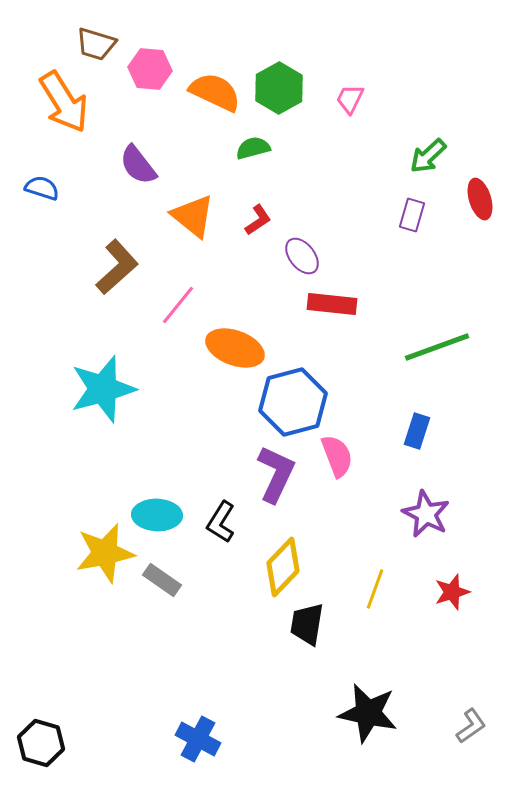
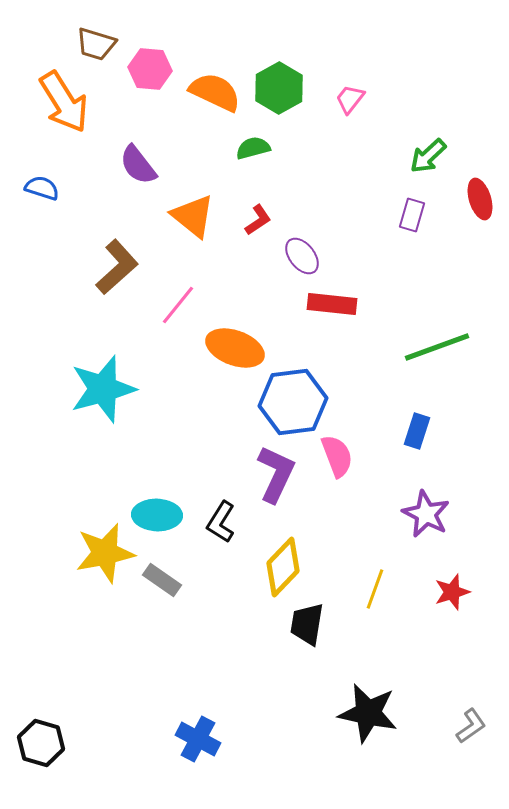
pink trapezoid: rotated 12 degrees clockwise
blue hexagon: rotated 8 degrees clockwise
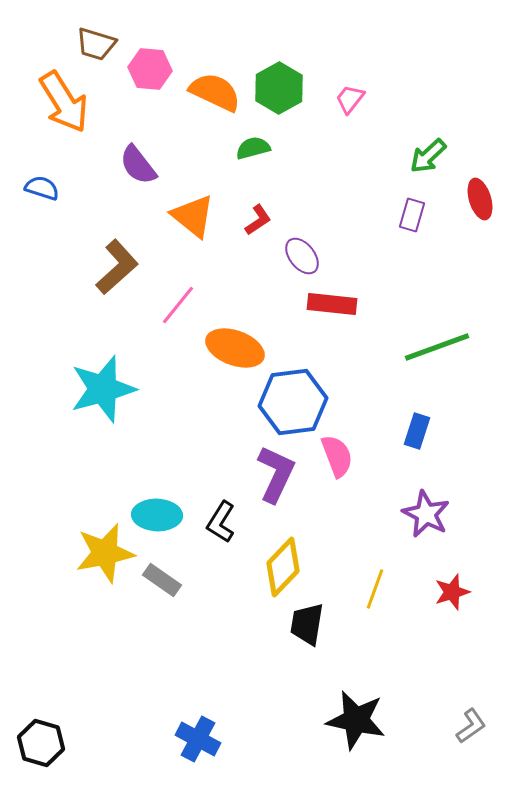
black star: moved 12 px left, 7 px down
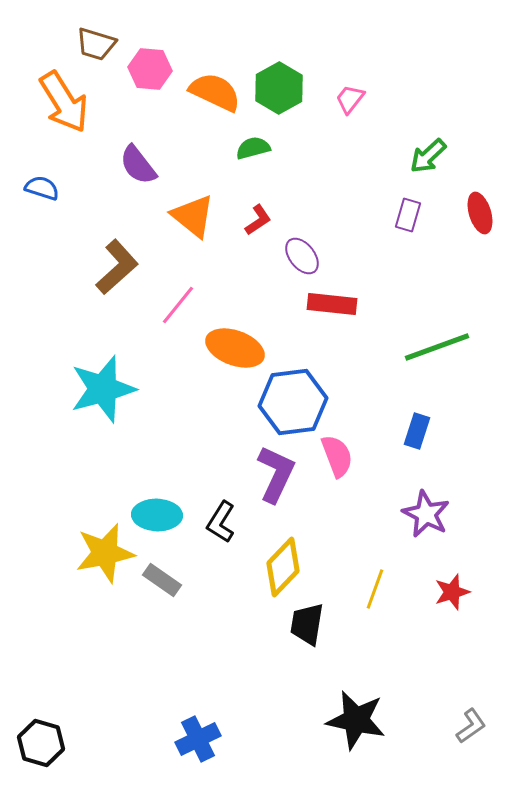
red ellipse: moved 14 px down
purple rectangle: moved 4 px left
blue cross: rotated 36 degrees clockwise
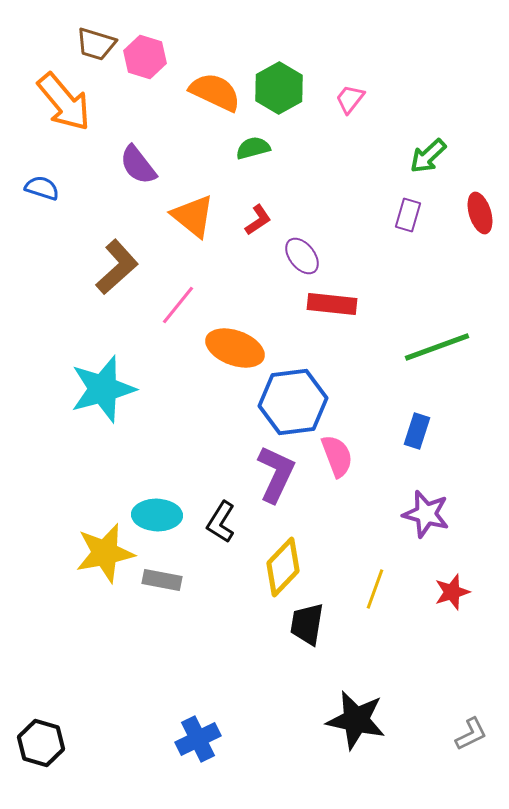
pink hexagon: moved 5 px left, 12 px up; rotated 12 degrees clockwise
orange arrow: rotated 8 degrees counterclockwise
purple star: rotated 12 degrees counterclockwise
gray rectangle: rotated 24 degrees counterclockwise
gray L-shape: moved 8 px down; rotated 9 degrees clockwise
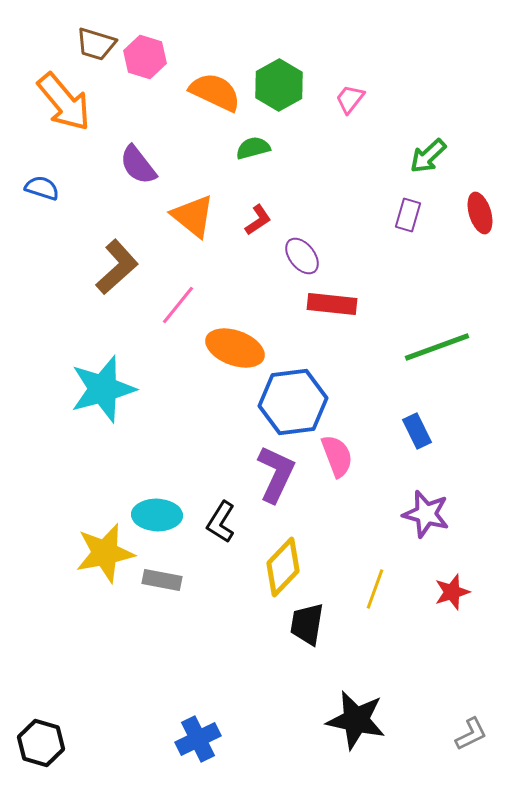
green hexagon: moved 3 px up
blue rectangle: rotated 44 degrees counterclockwise
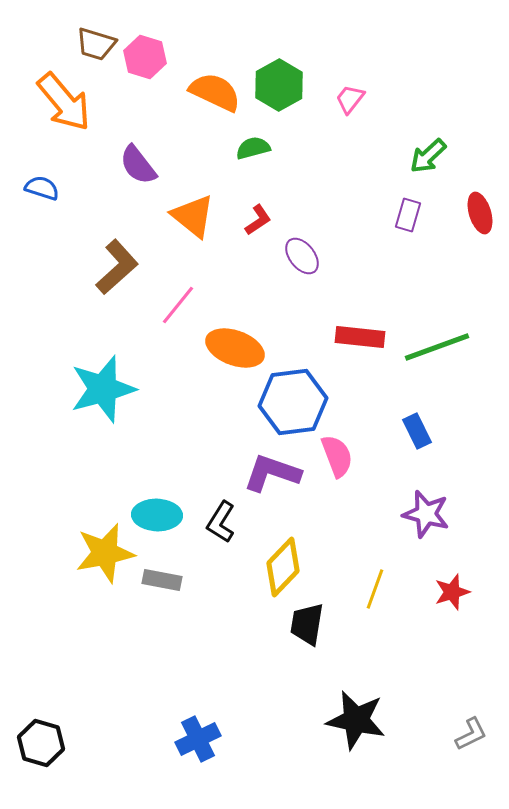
red rectangle: moved 28 px right, 33 px down
purple L-shape: moved 4 px left, 1 px up; rotated 96 degrees counterclockwise
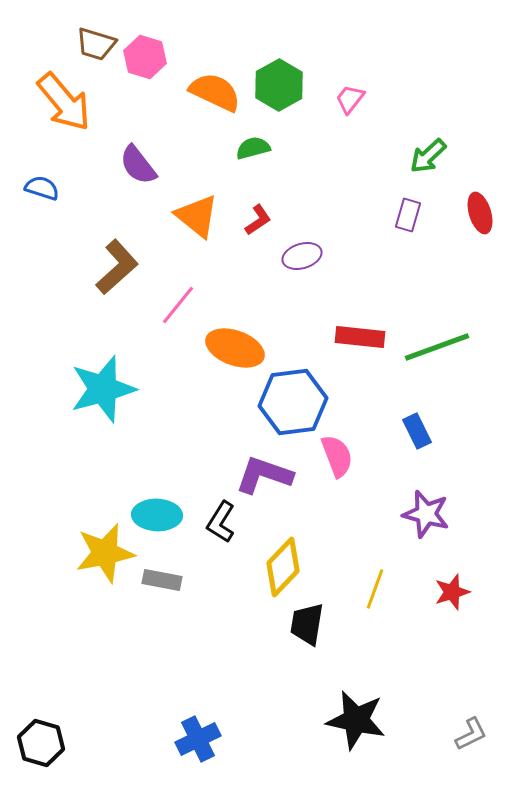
orange triangle: moved 4 px right
purple ellipse: rotated 69 degrees counterclockwise
purple L-shape: moved 8 px left, 2 px down
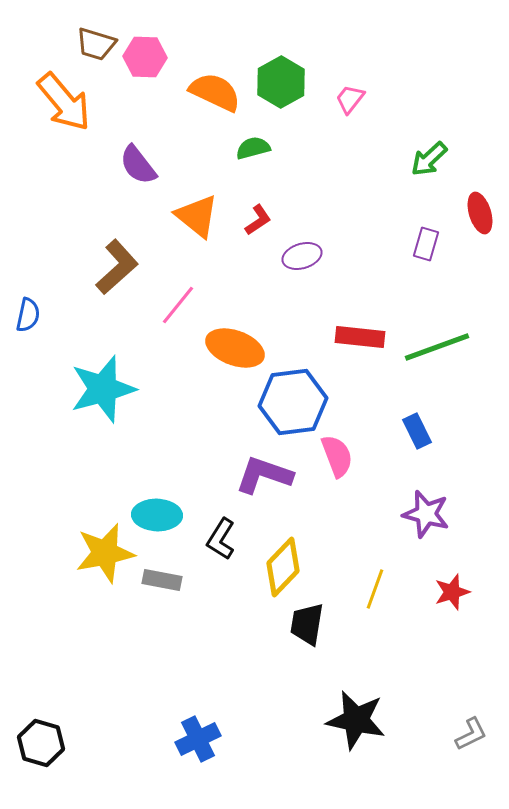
pink hexagon: rotated 15 degrees counterclockwise
green hexagon: moved 2 px right, 3 px up
green arrow: moved 1 px right, 3 px down
blue semicircle: moved 14 px left, 127 px down; rotated 84 degrees clockwise
purple rectangle: moved 18 px right, 29 px down
black L-shape: moved 17 px down
